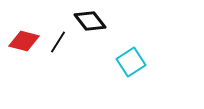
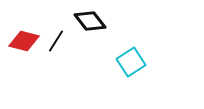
black line: moved 2 px left, 1 px up
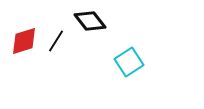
red diamond: rotated 32 degrees counterclockwise
cyan square: moved 2 px left
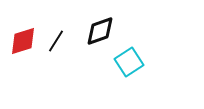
black diamond: moved 10 px right, 10 px down; rotated 72 degrees counterclockwise
red diamond: moved 1 px left
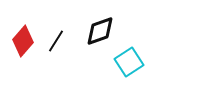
red diamond: rotated 32 degrees counterclockwise
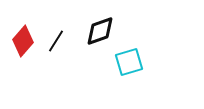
cyan square: rotated 16 degrees clockwise
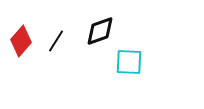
red diamond: moved 2 px left
cyan square: rotated 20 degrees clockwise
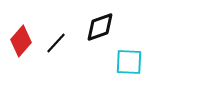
black diamond: moved 4 px up
black line: moved 2 px down; rotated 10 degrees clockwise
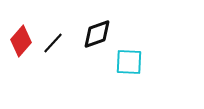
black diamond: moved 3 px left, 7 px down
black line: moved 3 px left
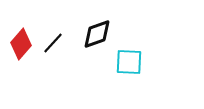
red diamond: moved 3 px down
